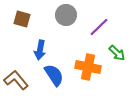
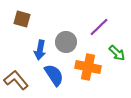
gray circle: moved 27 px down
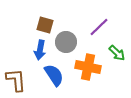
brown square: moved 23 px right, 6 px down
brown L-shape: rotated 35 degrees clockwise
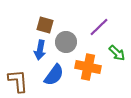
blue semicircle: rotated 70 degrees clockwise
brown L-shape: moved 2 px right, 1 px down
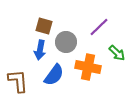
brown square: moved 1 px left, 1 px down
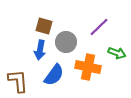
green arrow: rotated 24 degrees counterclockwise
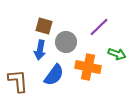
green arrow: moved 1 px down
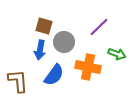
gray circle: moved 2 px left
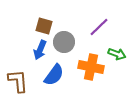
blue arrow: rotated 12 degrees clockwise
orange cross: moved 3 px right
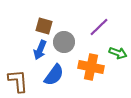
green arrow: moved 1 px right, 1 px up
